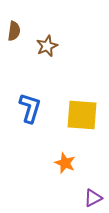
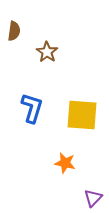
brown star: moved 6 px down; rotated 15 degrees counterclockwise
blue L-shape: moved 2 px right
orange star: rotated 10 degrees counterclockwise
purple triangle: rotated 18 degrees counterclockwise
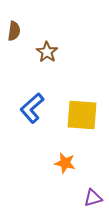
blue L-shape: rotated 148 degrees counterclockwise
purple triangle: rotated 30 degrees clockwise
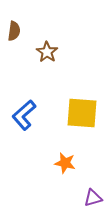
blue L-shape: moved 8 px left, 7 px down
yellow square: moved 2 px up
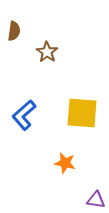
purple triangle: moved 3 px right, 2 px down; rotated 24 degrees clockwise
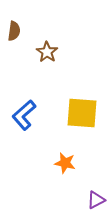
purple triangle: rotated 36 degrees counterclockwise
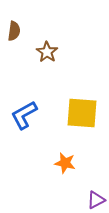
blue L-shape: rotated 12 degrees clockwise
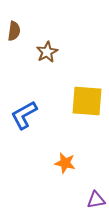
brown star: rotated 10 degrees clockwise
yellow square: moved 5 px right, 12 px up
purple triangle: rotated 18 degrees clockwise
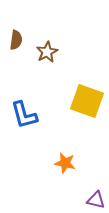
brown semicircle: moved 2 px right, 9 px down
yellow square: rotated 16 degrees clockwise
blue L-shape: rotated 76 degrees counterclockwise
purple triangle: rotated 24 degrees clockwise
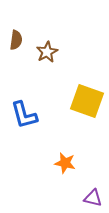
purple triangle: moved 3 px left, 2 px up
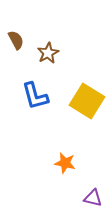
brown semicircle: rotated 36 degrees counterclockwise
brown star: moved 1 px right, 1 px down
yellow square: rotated 12 degrees clockwise
blue L-shape: moved 11 px right, 19 px up
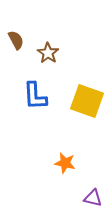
brown star: rotated 10 degrees counterclockwise
blue L-shape: rotated 12 degrees clockwise
yellow square: rotated 12 degrees counterclockwise
